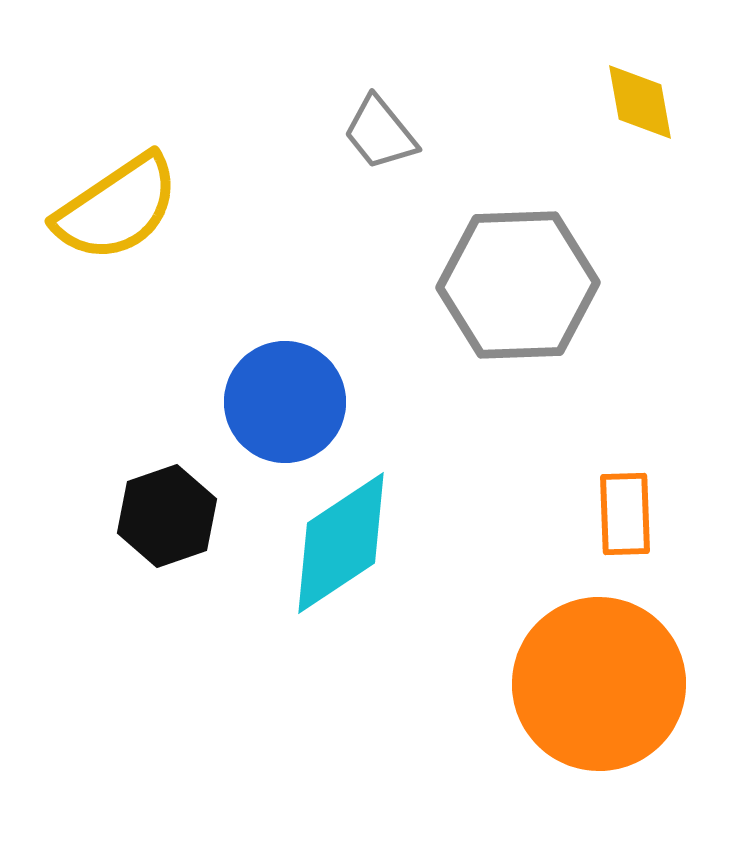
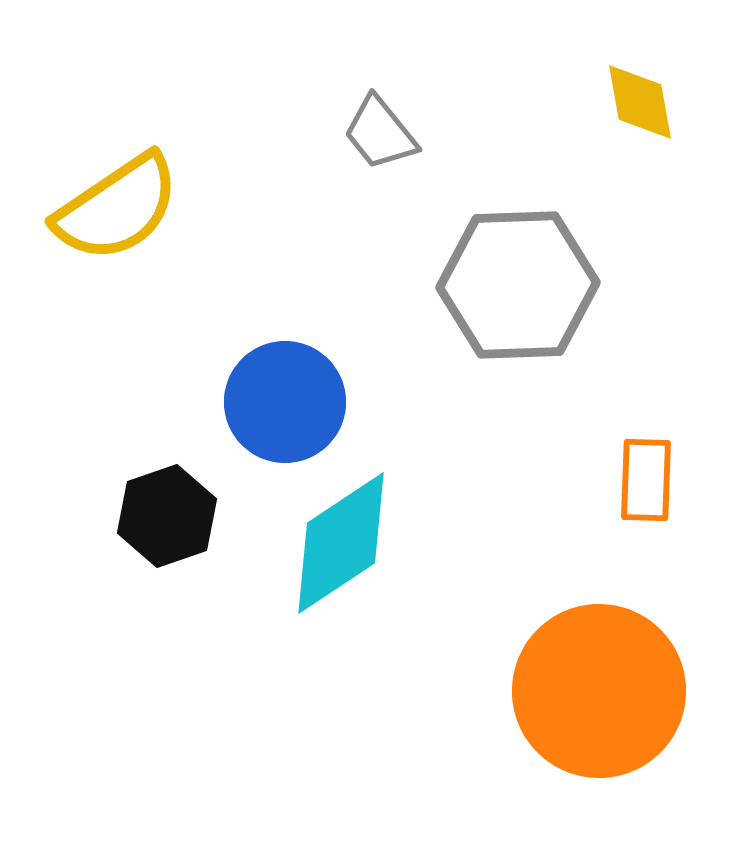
orange rectangle: moved 21 px right, 34 px up; rotated 4 degrees clockwise
orange circle: moved 7 px down
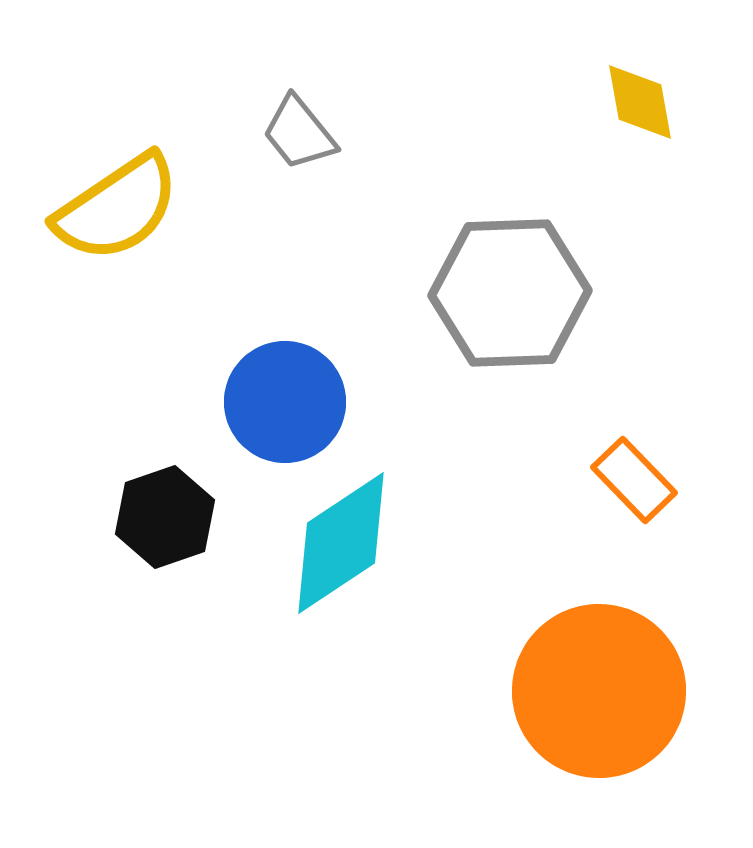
gray trapezoid: moved 81 px left
gray hexagon: moved 8 px left, 8 px down
orange rectangle: moved 12 px left; rotated 46 degrees counterclockwise
black hexagon: moved 2 px left, 1 px down
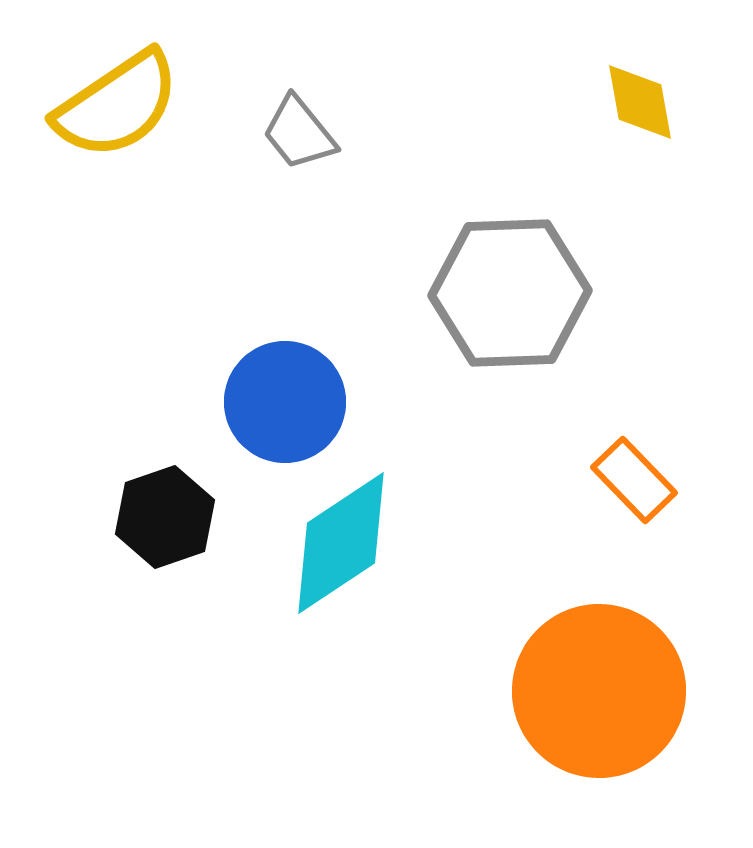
yellow semicircle: moved 103 px up
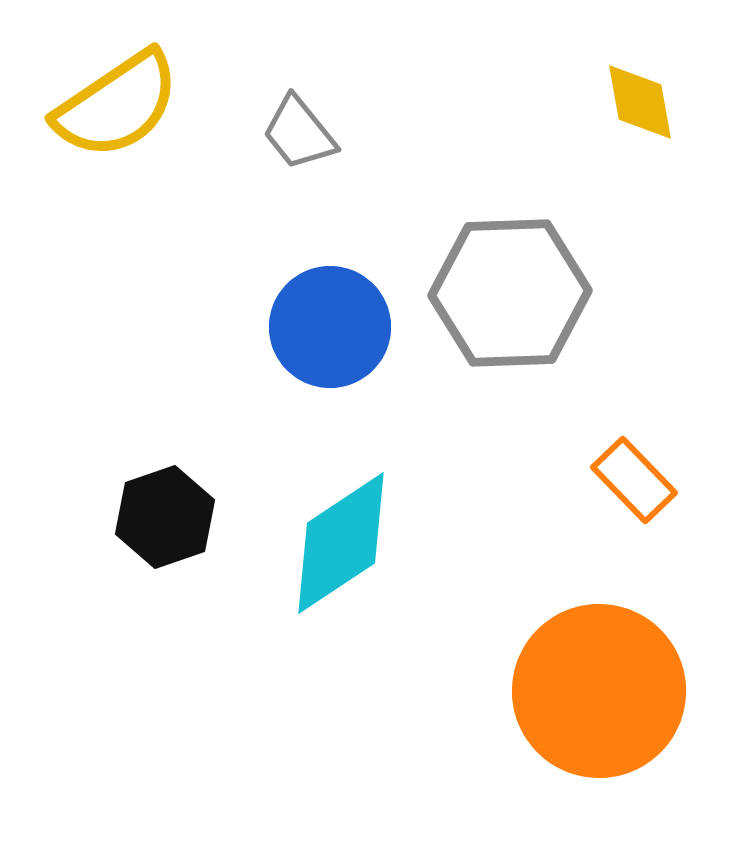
blue circle: moved 45 px right, 75 px up
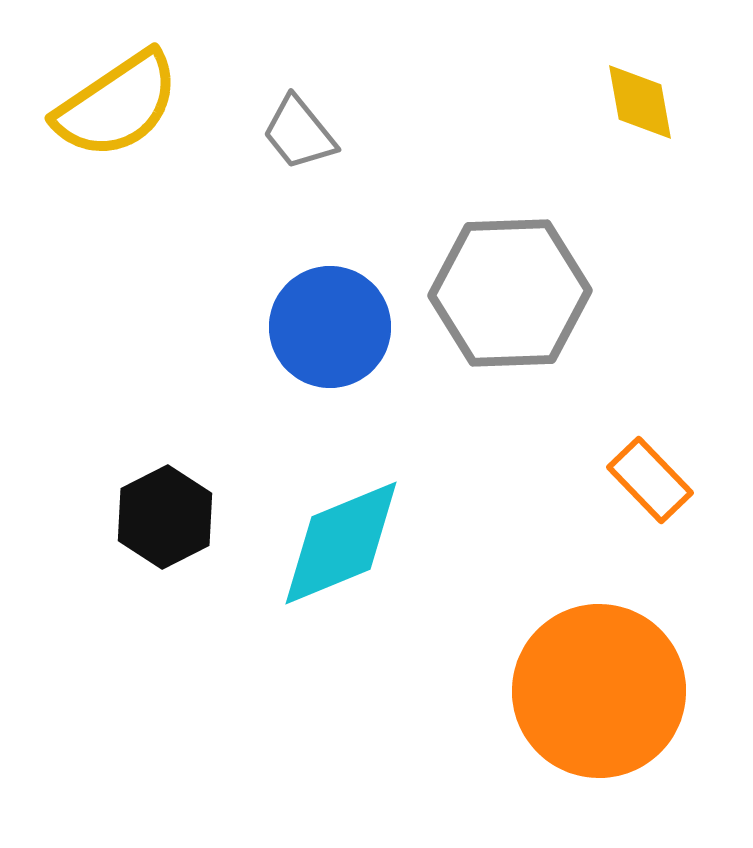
orange rectangle: moved 16 px right
black hexagon: rotated 8 degrees counterclockwise
cyan diamond: rotated 11 degrees clockwise
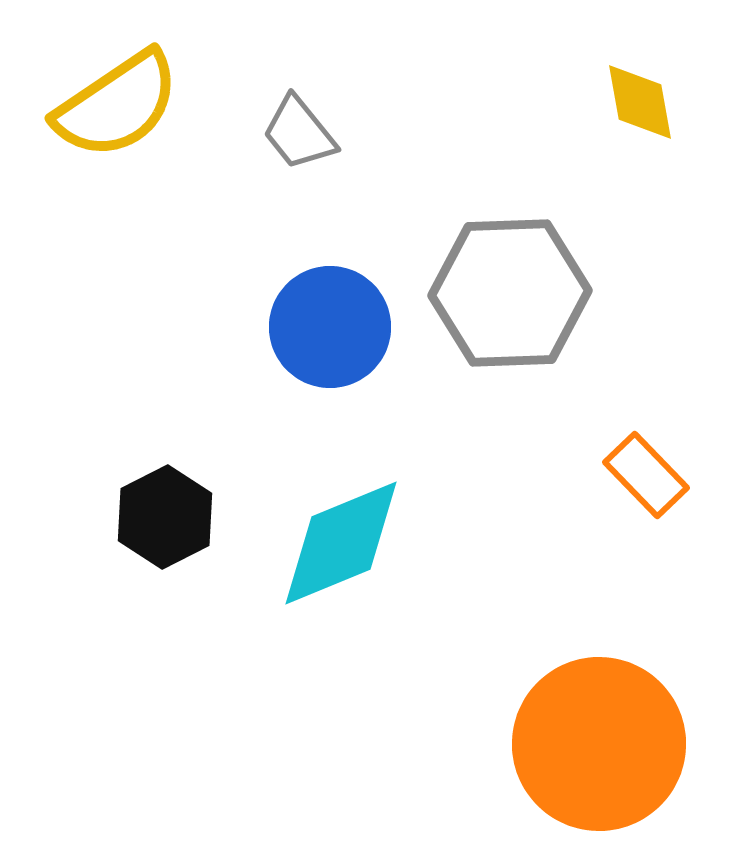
orange rectangle: moved 4 px left, 5 px up
orange circle: moved 53 px down
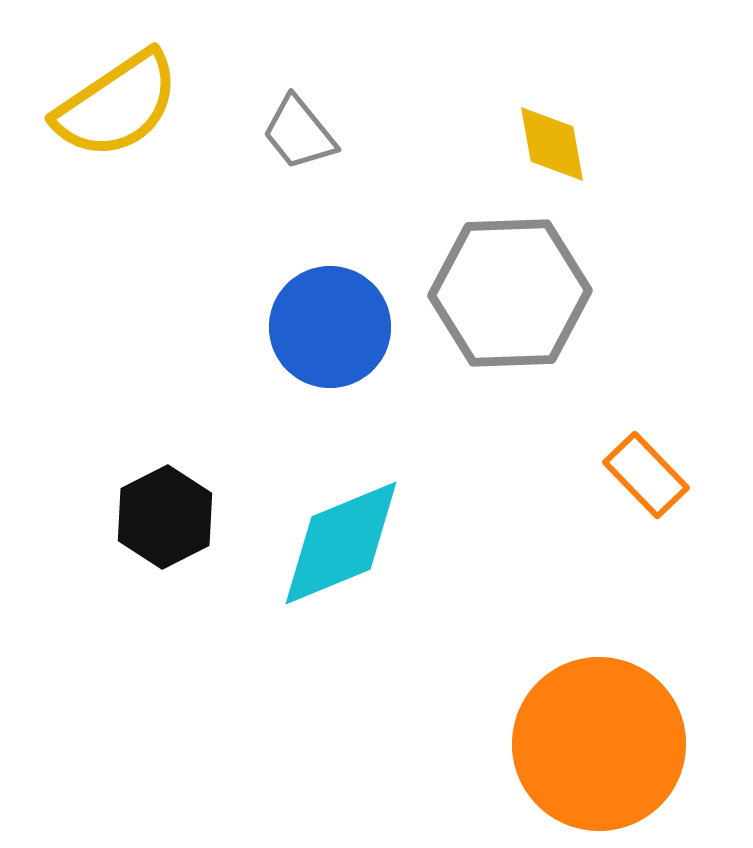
yellow diamond: moved 88 px left, 42 px down
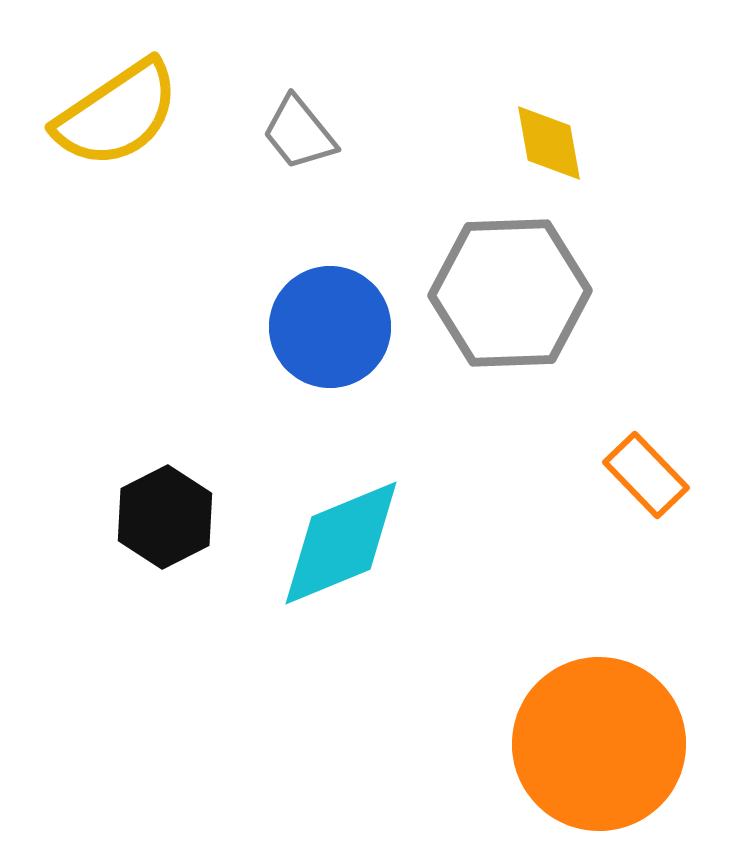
yellow semicircle: moved 9 px down
yellow diamond: moved 3 px left, 1 px up
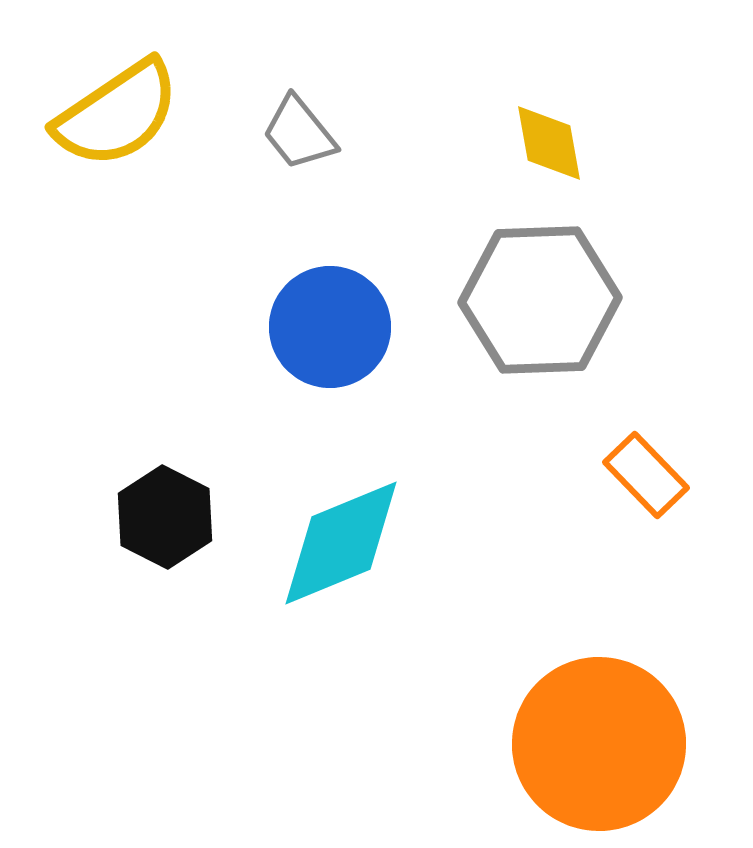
gray hexagon: moved 30 px right, 7 px down
black hexagon: rotated 6 degrees counterclockwise
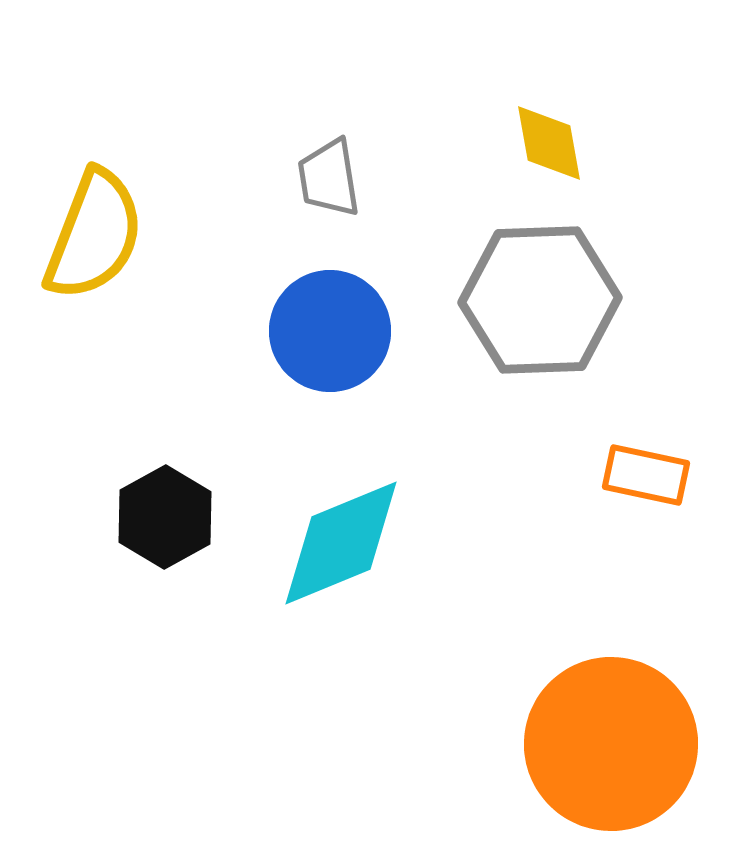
yellow semicircle: moved 23 px left, 121 px down; rotated 35 degrees counterclockwise
gray trapezoid: moved 30 px right, 45 px down; rotated 30 degrees clockwise
blue circle: moved 4 px down
orange rectangle: rotated 34 degrees counterclockwise
black hexagon: rotated 4 degrees clockwise
orange circle: moved 12 px right
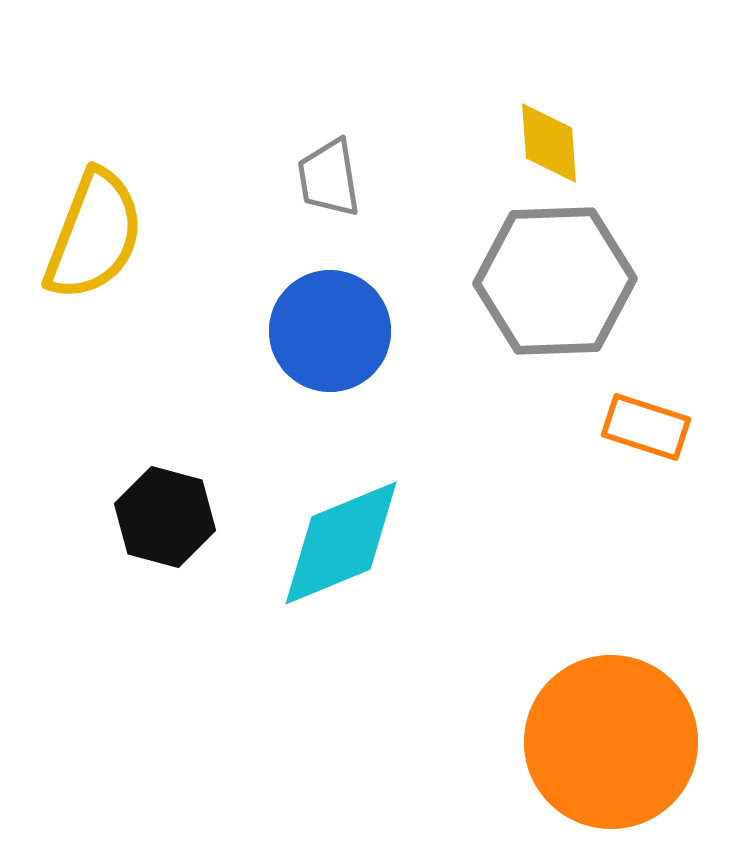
yellow diamond: rotated 6 degrees clockwise
gray hexagon: moved 15 px right, 19 px up
orange rectangle: moved 48 px up; rotated 6 degrees clockwise
black hexagon: rotated 16 degrees counterclockwise
orange circle: moved 2 px up
